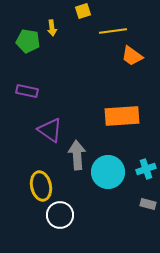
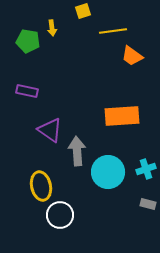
gray arrow: moved 4 px up
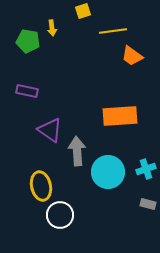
orange rectangle: moved 2 px left
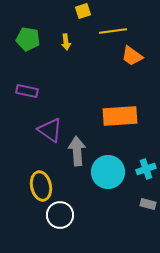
yellow arrow: moved 14 px right, 14 px down
green pentagon: moved 2 px up
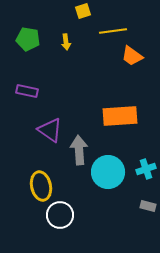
gray arrow: moved 2 px right, 1 px up
gray rectangle: moved 2 px down
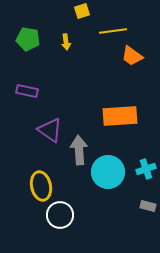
yellow square: moved 1 px left
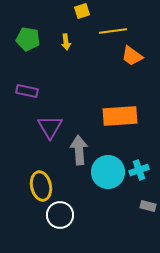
purple triangle: moved 3 px up; rotated 24 degrees clockwise
cyan cross: moved 7 px left, 1 px down
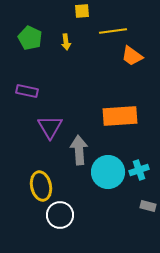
yellow square: rotated 14 degrees clockwise
green pentagon: moved 2 px right, 1 px up; rotated 15 degrees clockwise
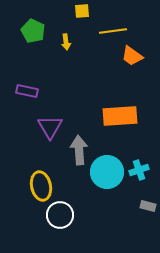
green pentagon: moved 3 px right, 7 px up
cyan circle: moved 1 px left
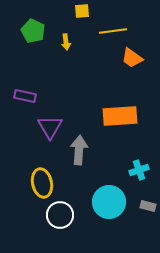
orange trapezoid: moved 2 px down
purple rectangle: moved 2 px left, 5 px down
gray arrow: rotated 8 degrees clockwise
cyan circle: moved 2 px right, 30 px down
yellow ellipse: moved 1 px right, 3 px up
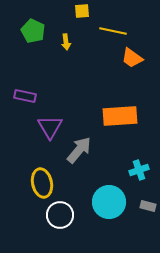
yellow line: rotated 20 degrees clockwise
gray arrow: rotated 36 degrees clockwise
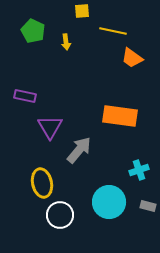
orange rectangle: rotated 12 degrees clockwise
